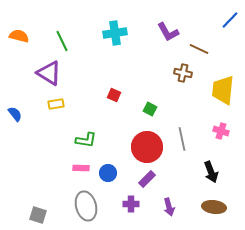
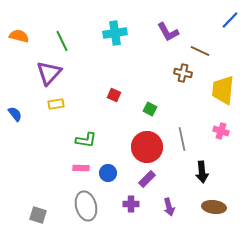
brown line: moved 1 px right, 2 px down
purple triangle: rotated 40 degrees clockwise
black arrow: moved 9 px left; rotated 15 degrees clockwise
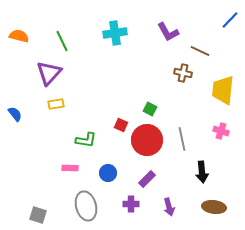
red square: moved 7 px right, 30 px down
red circle: moved 7 px up
pink rectangle: moved 11 px left
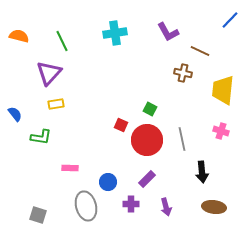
green L-shape: moved 45 px left, 3 px up
blue circle: moved 9 px down
purple arrow: moved 3 px left
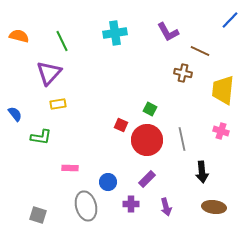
yellow rectangle: moved 2 px right
